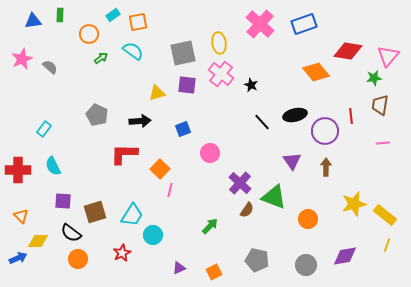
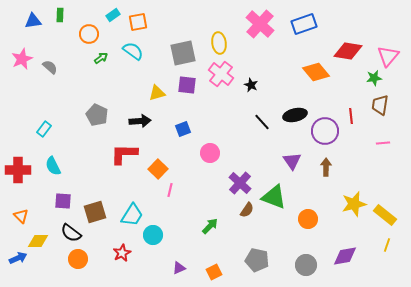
orange square at (160, 169): moved 2 px left
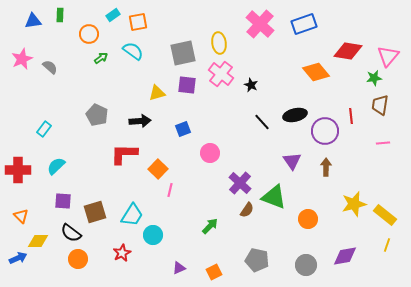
cyan semicircle at (53, 166): moved 3 px right; rotated 72 degrees clockwise
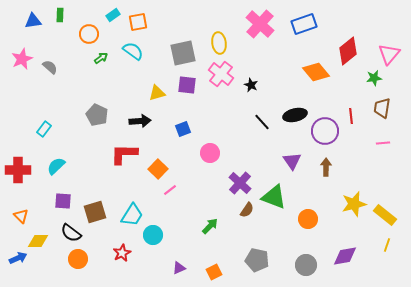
red diamond at (348, 51): rotated 48 degrees counterclockwise
pink triangle at (388, 56): moved 1 px right, 2 px up
brown trapezoid at (380, 105): moved 2 px right, 3 px down
pink line at (170, 190): rotated 40 degrees clockwise
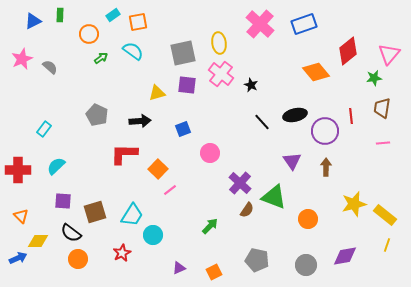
blue triangle at (33, 21): rotated 18 degrees counterclockwise
